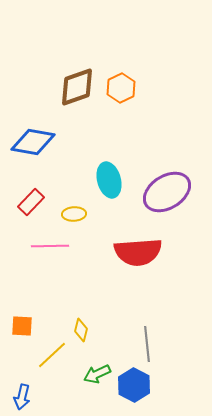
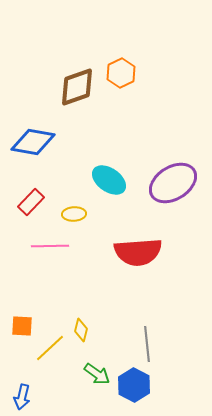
orange hexagon: moved 15 px up
cyan ellipse: rotated 40 degrees counterclockwise
purple ellipse: moved 6 px right, 9 px up
yellow line: moved 2 px left, 7 px up
green arrow: rotated 120 degrees counterclockwise
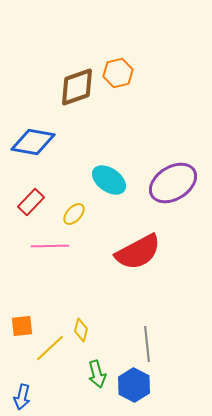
orange hexagon: moved 3 px left; rotated 12 degrees clockwise
yellow ellipse: rotated 45 degrees counterclockwise
red semicircle: rotated 24 degrees counterclockwise
orange square: rotated 10 degrees counterclockwise
green arrow: rotated 40 degrees clockwise
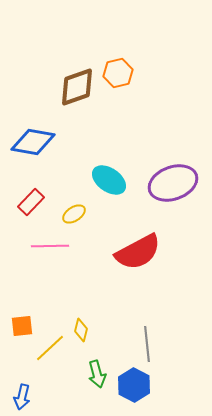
purple ellipse: rotated 12 degrees clockwise
yellow ellipse: rotated 15 degrees clockwise
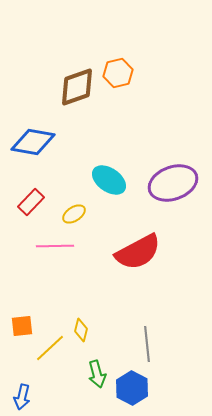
pink line: moved 5 px right
blue hexagon: moved 2 px left, 3 px down
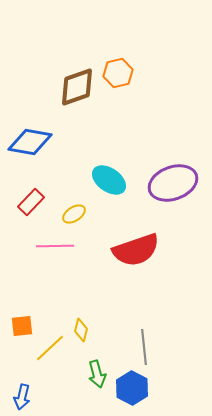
blue diamond: moved 3 px left
red semicircle: moved 2 px left, 2 px up; rotated 9 degrees clockwise
gray line: moved 3 px left, 3 px down
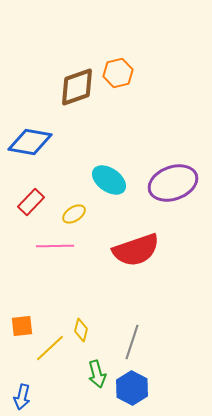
gray line: moved 12 px left, 5 px up; rotated 24 degrees clockwise
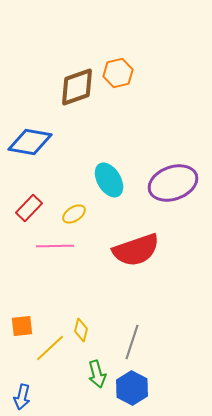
cyan ellipse: rotated 24 degrees clockwise
red rectangle: moved 2 px left, 6 px down
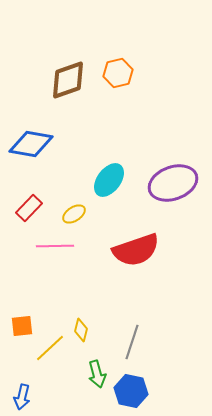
brown diamond: moved 9 px left, 7 px up
blue diamond: moved 1 px right, 2 px down
cyan ellipse: rotated 68 degrees clockwise
blue hexagon: moved 1 px left, 3 px down; rotated 16 degrees counterclockwise
